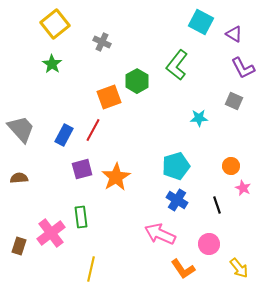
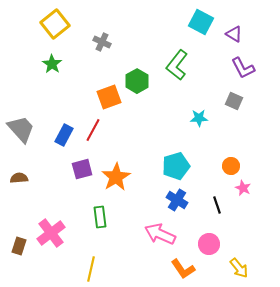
green rectangle: moved 19 px right
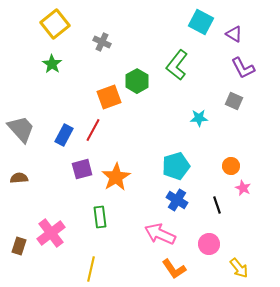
orange L-shape: moved 9 px left
